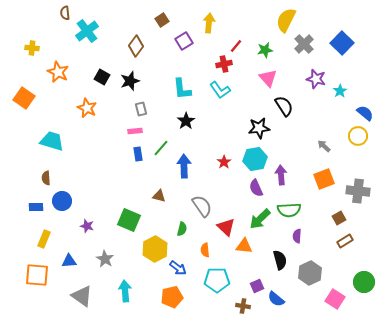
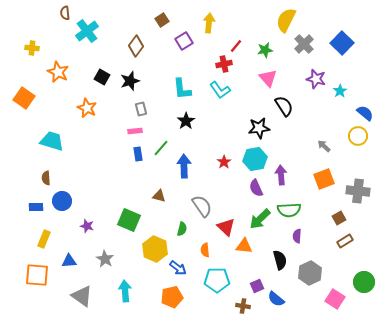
yellow hexagon at (155, 249): rotated 10 degrees counterclockwise
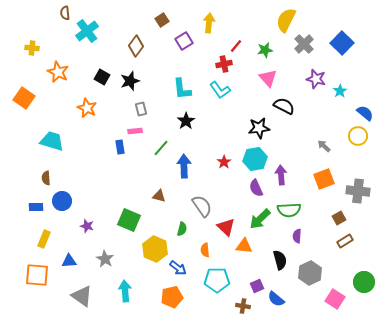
black semicircle at (284, 106): rotated 30 degrees counterclockwise
blue rectangle at (138, 154): moved 18 px left, 7 px up
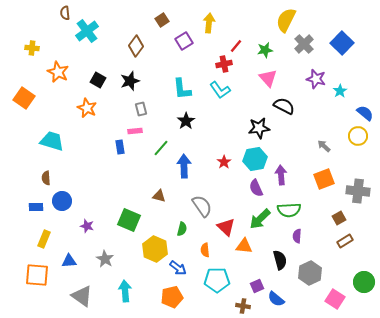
black square at (102, 77): moved 4 px left, 3 px down
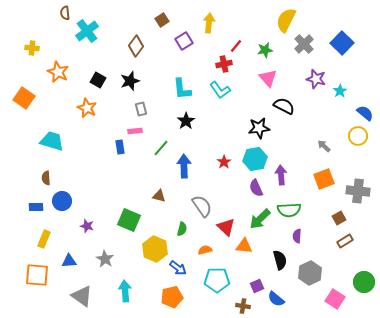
orange semicircle at (205, 250): rotated 80 degrees clockwise
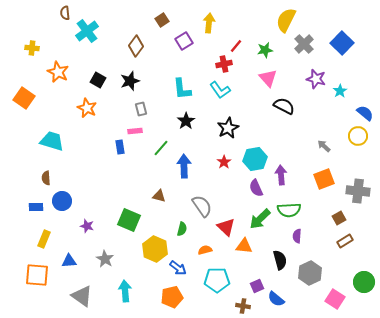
black star at (259, 128): moved 31 px left; rotated 20 degrees counterclockwise
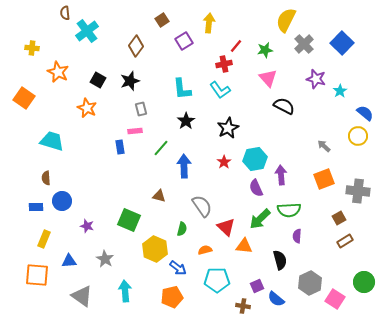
gray hexagon at (310, 273): moved 10 px down
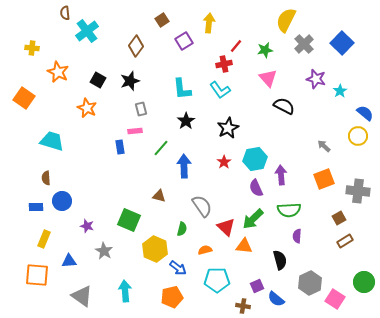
green arrow at (260, 219): moved 7 px left
gray star at (105, 259): moved 1 px left, 8 px up
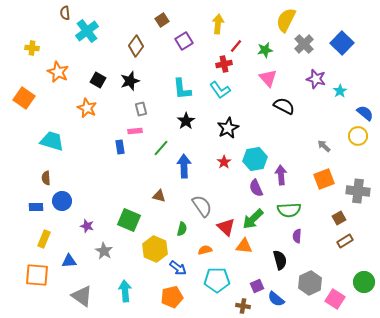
yellow arrow at (209, 23): moved 9 px right, 1 px down
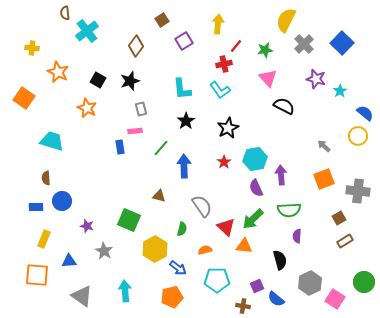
yellow hexagon at (155, 249): rotated 10 degrees clockwise
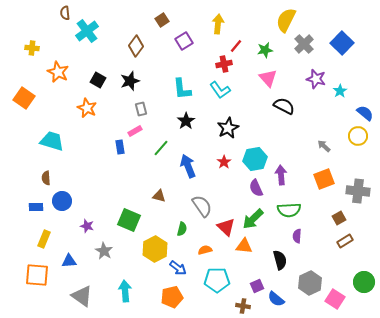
pink rectangle at (135, 131): rotated 24 degrees counterclockwise
blue arrow at (184, 166): moved 4 px right; rotated 20 degrees counterclockwise
